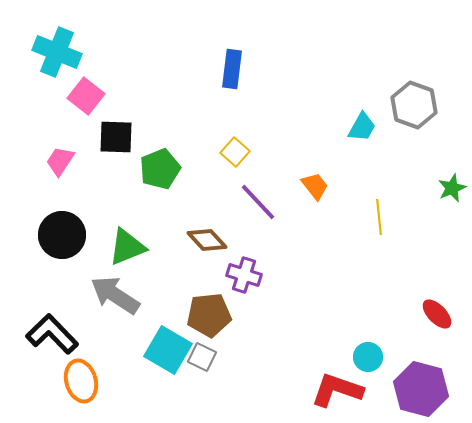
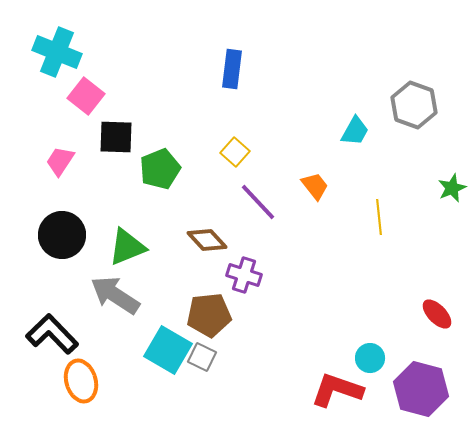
cyan trapezoid: moved 7 px left, 4 px down
cyan circle: moved 2 px right, 1 px down
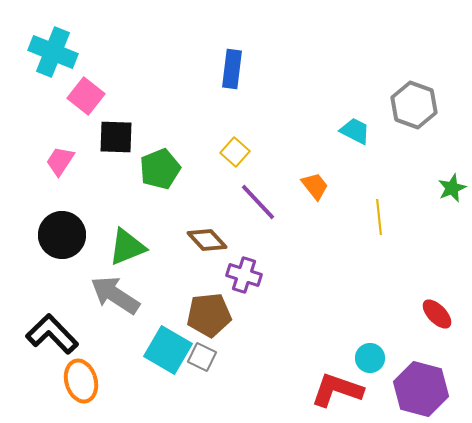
cyan cross: moved 4 px left
cyan trapezoid: rotated 92 degrees counterclockwise
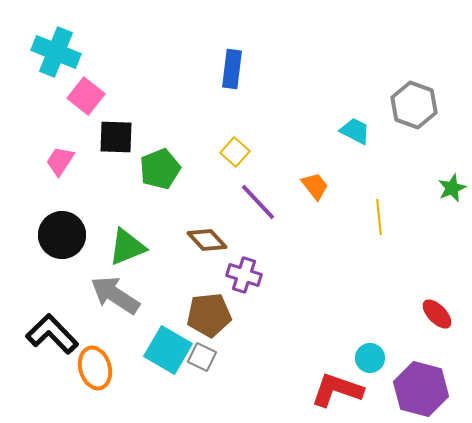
cyan cross: moved 3 px right
orange ellipse: moved 14 px right, 13 px up
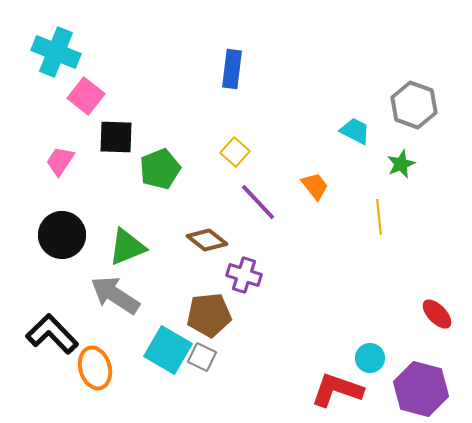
green star: moved 51 px left, 24 px up
brown diamond: rotated 9 degrees counterclockwise
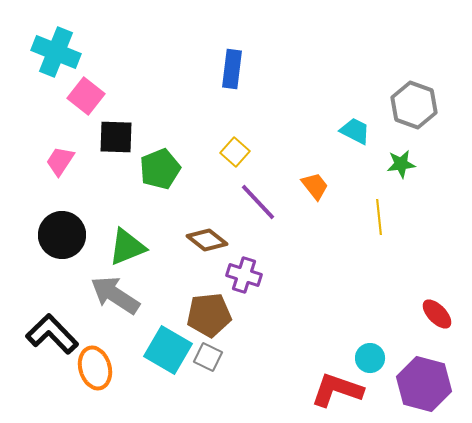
green star: rotated 16 degrees clockwise
gray square: moved 6 px right
purple hexagon: moved 3 px right, 5 px up
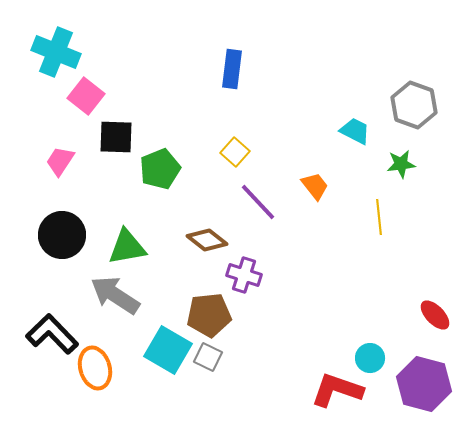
green triangle: rotated 12 degrees clockwise
red ellipse: moved 2 px left, 1 px down
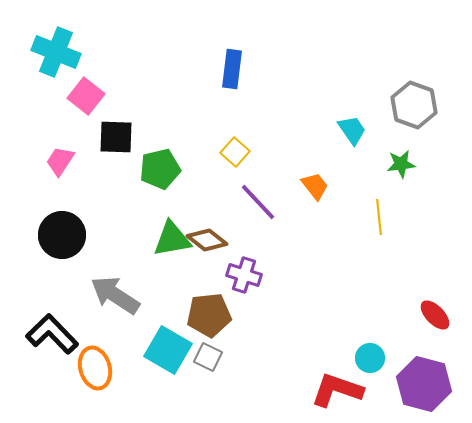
cyan trapezoid: moved 3 px left, 1 px up; rotated 28 degrees clockwise
green pentagon: rotated 9 degrees clockwise
green triangle: moved 45 px right, 8 px up
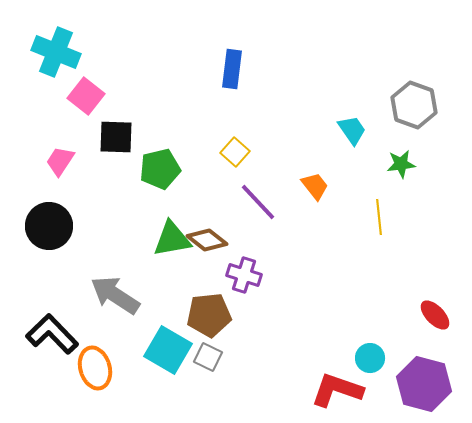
black circle: moved 13 px left, 9 px up
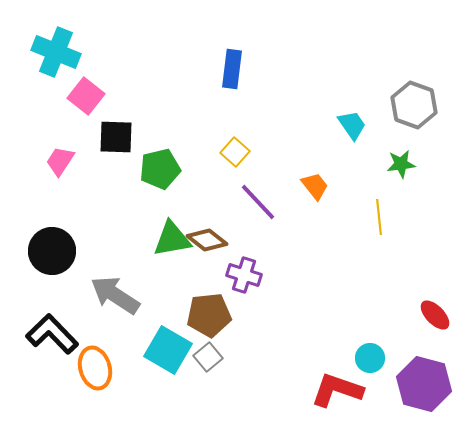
cyan trapezoid: moved 5 px up
black circle: moved 3 px right, 25 px down
gray square: rotated 24 degrees clockwise
